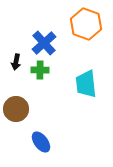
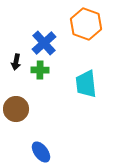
blue ellipse: moved 10 px down
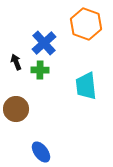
black arrow: rotated 147 degrees clockwise
cyan trapezoid: moved 2 px down
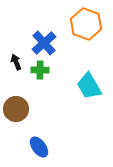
cyan trapezoid: moved 3 px right; rotated 24 degrees counterclockwise
blue ellipse: moved 2 px left, 5 px up
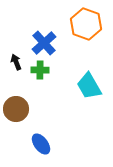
blue ellipse: moved 2 px right, 3 px up
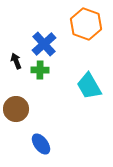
blue cross: moved 1 px down
black arrow: moved 1 px up
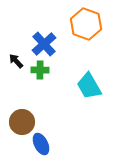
black arrow: rotated 21 degrees counterclockwise
brown circle: moved 6 px right, 13 px down
blue ellipse: rotated 10 degrees clockwise
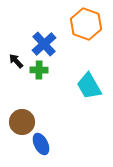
green cross: moved 1 px left
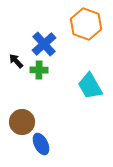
cyan trapezoid: moved 1 px right
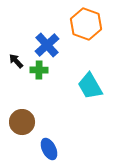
blue cross: moved 3 px right, 1 px down
blue ellipse: moved 8 px right, 5 px down
